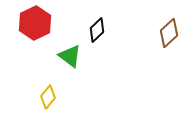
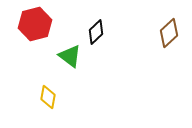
red hexagon: moved 1 px down; rotated 12 degrees clockwise
black diamond: moved 1 px left, 2 px down
yellow diamond: rotated 30 degrees counterclockwise
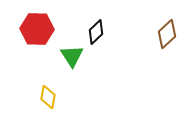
red hexagon: moved 2 px right, 5 px down; rotated 16 degrees clockwise
brown diamond: moved 2 px left, 1 px down
green triangle: moved 2 px right; rotated 20 degrees clockwise
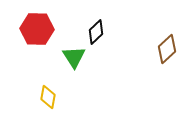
brown diamond: moved 15 px down
green triangle: moved 2 px right, 1 px down
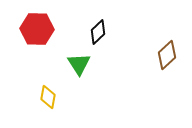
black diamond: moved 2 px right
brown diamond: moved 6 px down
green triangle: moved 5 px right, 7 px down
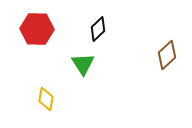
black diamond: moved 3 px up
green triangle: moved 4 px right
yellow diamond: moved 2 px left, 2 px down
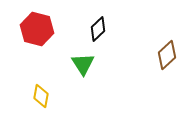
red hexagon: rotated 12 degrees clockwise
yellow diamond: moved 5 px left, 3 px up
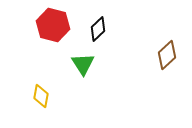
red hexagon: moved 16 px right, 4 px up
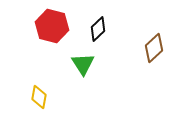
red hexagon: moved 1 px left, 1 px down
brown diamond: moved 13 px left, 7 px up
yellow diamond: moved 2 px left, 1 px down
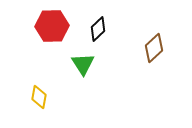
red hexagon: rotated 16 degrees counterclockwise
